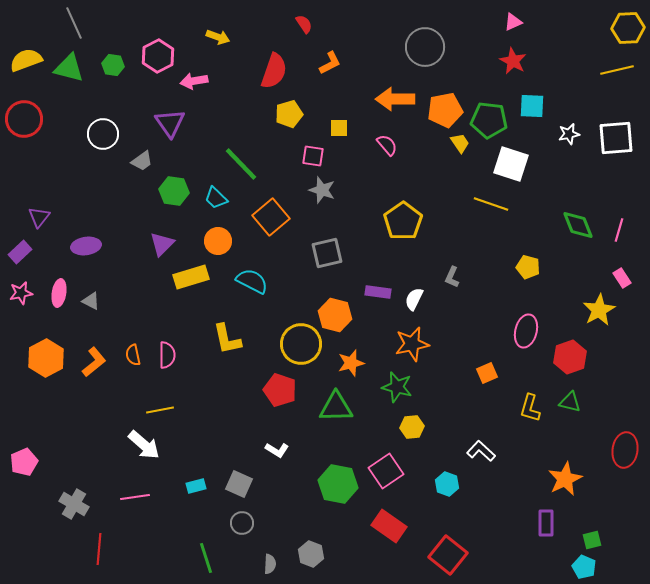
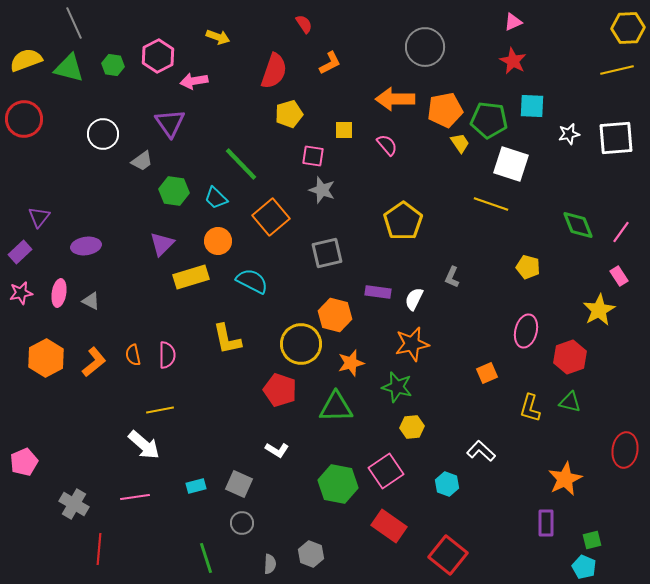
yellow square at (339, 128): moved 5 px right, 2 px down
pink line at (619, 230): moved 2 px right, 2 px down; rotated 20 degrees clockwise
pink rectangle at (622, 278): moved 3 px left, 2 px up
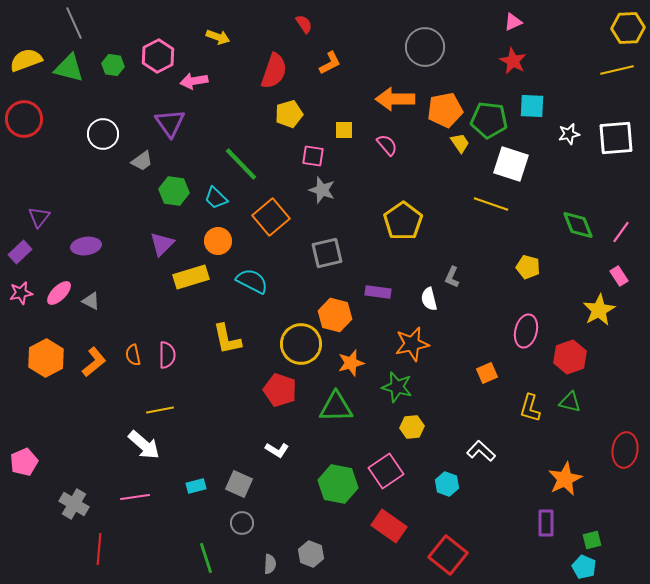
pink ellipse at (59, 293): rotated 36 degrees clockwise
white semicircle at (414, 299): moved 15 px right; rotated 40 degrees counterclockwise
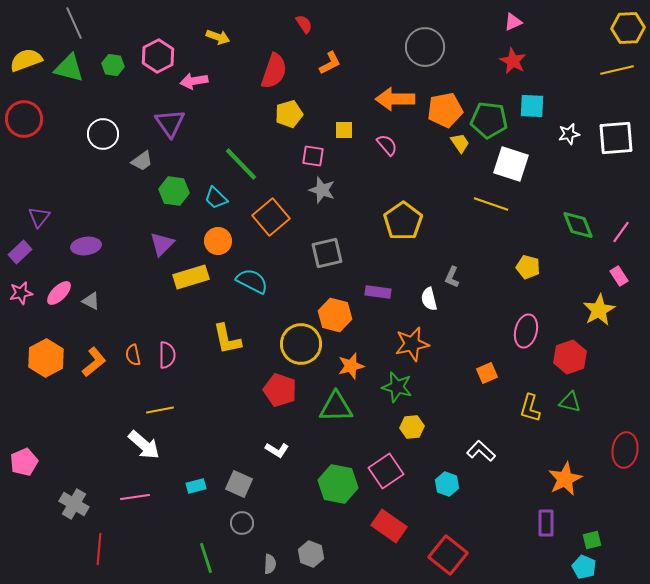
orange star at (351, 363): moved 3 px down
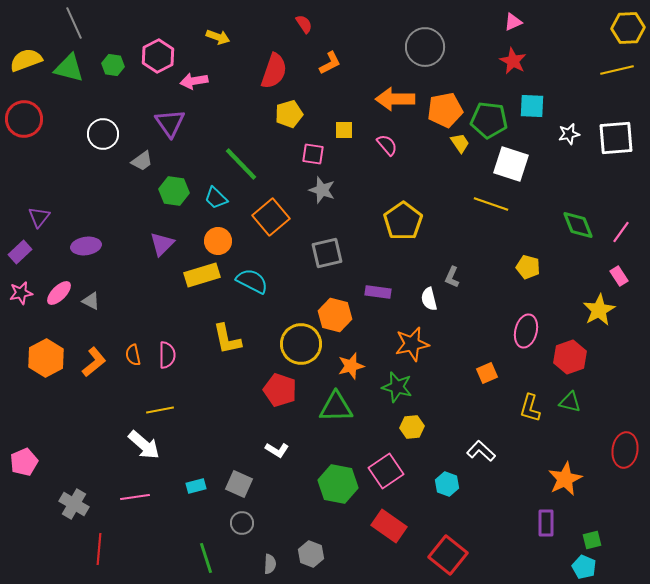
pink square at (313, 156): moved 2 px up
yellow rectangle at (191, 277): moved 11 px right, 2 px up
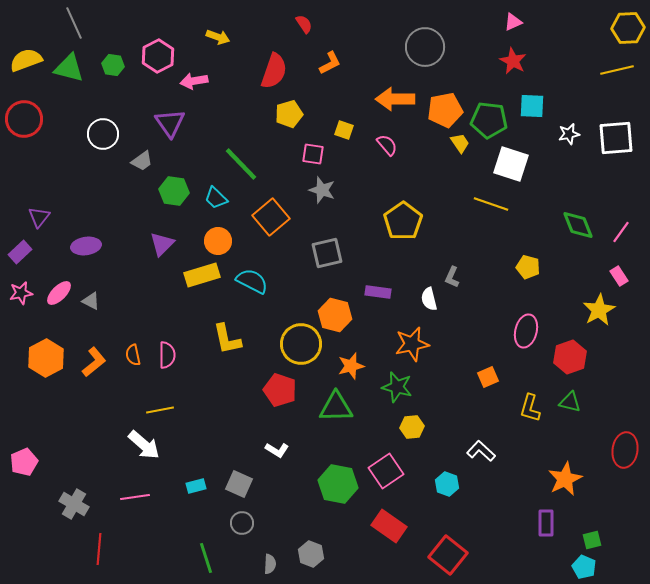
yellow square at (344, 130): rotated 18 degrees clockwise
orange square at (487, 373): moved 1 px right, 4 px down
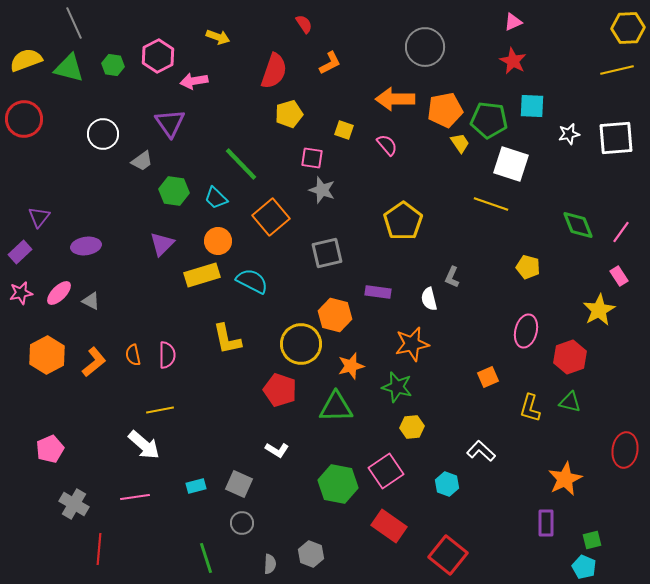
pink square at (313, 154): moved 1 px left, 4 px down
orange hexagon at (46, 358): moved 1 px right, 3 px up
pink pentagon at (24, 462): moved 26 px right, 13 px up
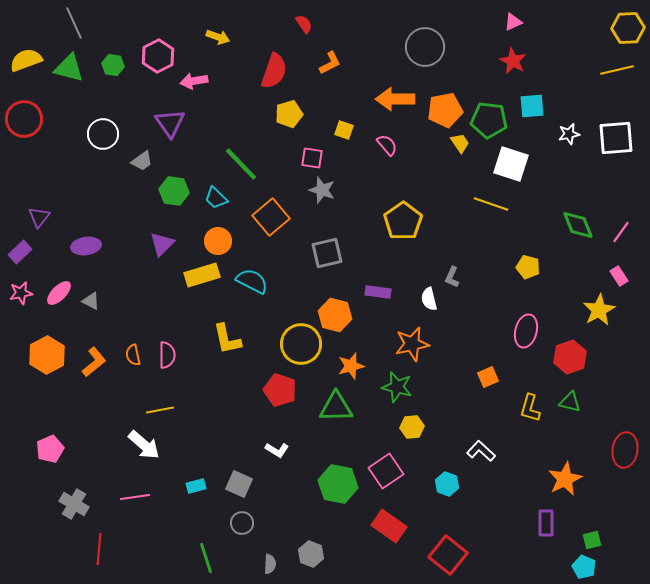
cyan square at (532, 106): rotated 8 degrees counterclockwise
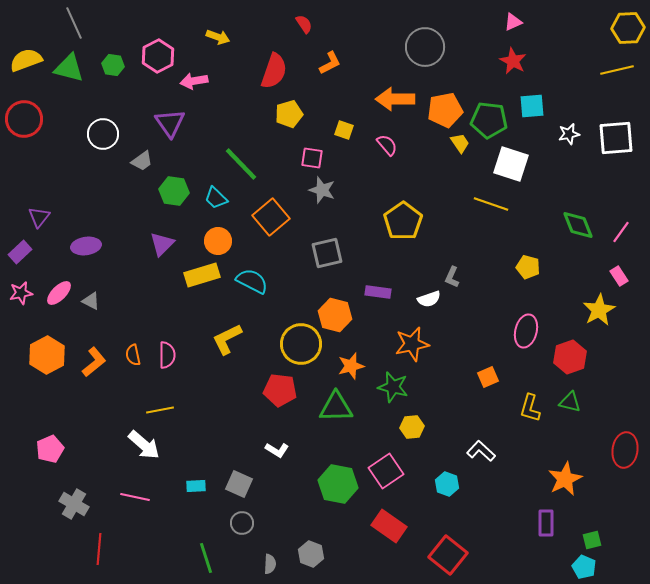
white semicircle at (429, 299): rotated 95 degrees counterclockwise
yellow L-shape at (227, 339): rotated 76 degrees clockwise
green star at (397, 387): moved 4 px left
red pentagon at (280, 390): rotated 12 degrees counterclockwise
cyan rectangle at (196, 486): rotated 12 degrees clockwise
pink line at (135, 497): rotated 20 degrees clockwise
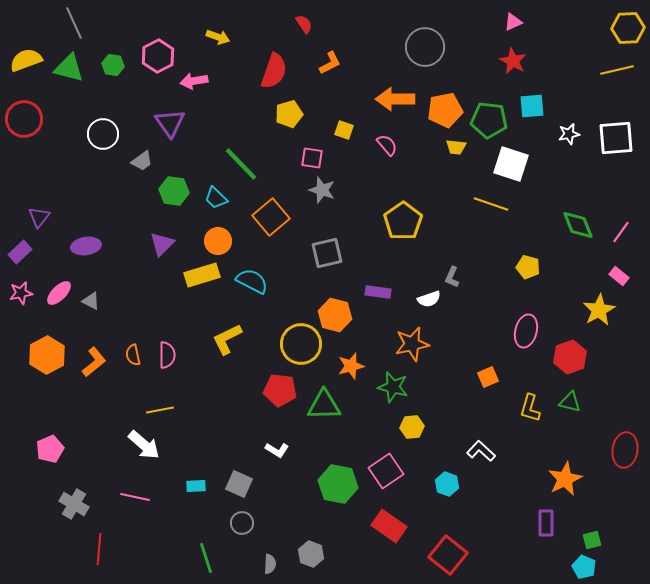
yellow trapezoid at (460, 143): moved 4 px left, 4 px down; rotated 130 degrees clockwise
pink rectangle at (619, 276): rotated 18 degrees counterclockwise
green triangle at (336, 407): moved 12 px left, 2 px up
